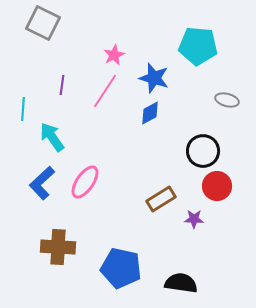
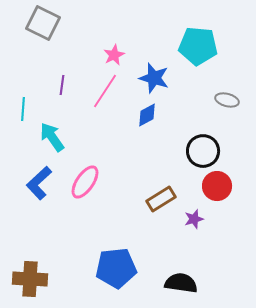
blue diamond: moved 3 px left, 2 px down
blue L-shape: moved 3 px left
purple star: rotated 18 degrees counterclockwise
brown cross: moved 28 px left, 32 px down
blue pentagon: moved 5 px left; rotated 18 degrees counterclockwise
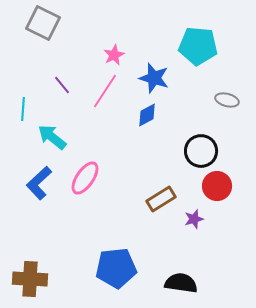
purple line: rotated 48 degrees counterclockwise
cyan arrow: rotated 16 degrees counterclockwise
black circle: moved 2 px left
pink ellipse: moved 4 px up
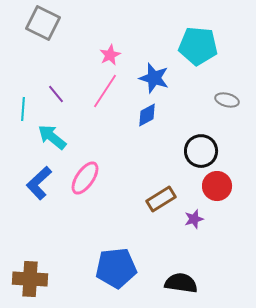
pink star: moved 4 px left
purple line: moved 6 px left, 9 px down
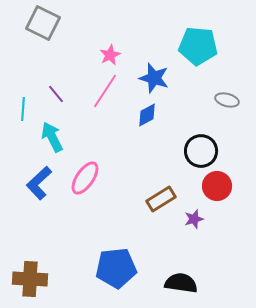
cyan arrow: rotated 24 degrees clockwise
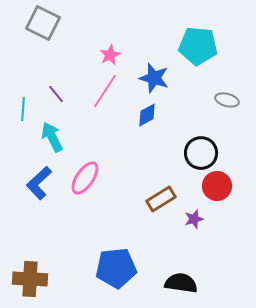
black circle: moved 2 px down
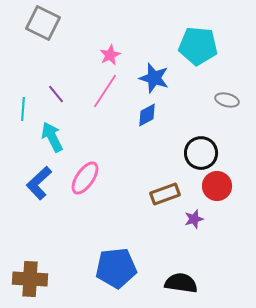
brown rectangle: moved 4 px right, 5 px up; rotated 12 degrees clockwise
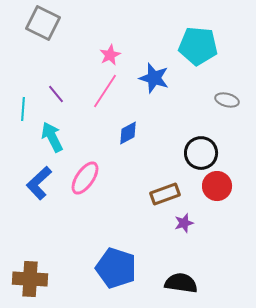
blue diamond: moved 19 px left, 18 px down
purple star: moved 10 px left, 4 px down
blue pentagon: rotated 24 degrees clockwise
